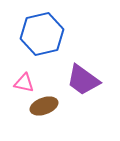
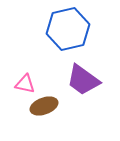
blue hexagon: moved 26 px right, 5 px up
pink triangle: moved 1 px right, 1 px down
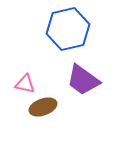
brown ellipse: moved 1 px left, 1 px down
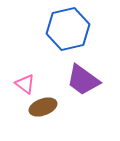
pink triangle: rotated 25 degrees clockwise
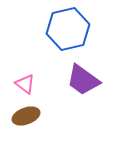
brown ellipse: moved 17 px left, 9 px down
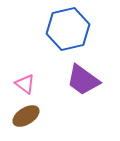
brown ellipse: rotated 12 degrees counterclockwise
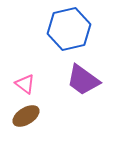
blue hexagon: moved 1 px right
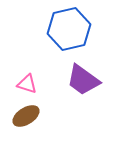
pink triangle: moved 2 px right; rotated 20 degrees counterclockwise
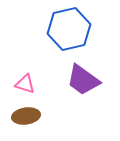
pink triangle: moved 2 px left
brown ellipse: rotated 24 degrees clockwise
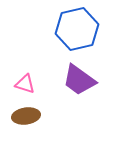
blue hexagon: moved 8 px right
purple trapezoid: moved 4 px left
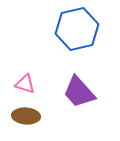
purple trapezoid: moved 12 px down; rotated 12 degrees clockwise
brown ellipse: rotated 12 degrees clockwise
